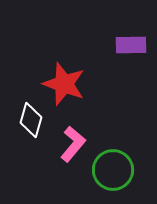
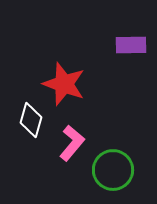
pink L-shape: moved 1 px left, 1 px up
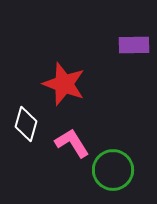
purple rectangle: moved 3 px right
white diamond: moved 5 px left, 4 px down
pink L-shape: rotated 72 degrees counterclockwise
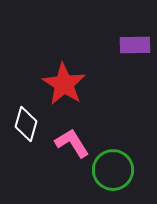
purple rectangle: moved 1 px right
red star: rotated 12 degrees clockwise
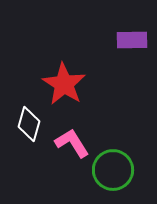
purple rectangle: moved 3 px left, 5 px up
white diamond: moved 3 px right
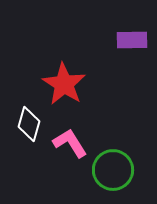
pink L-shape: moved 2 px left
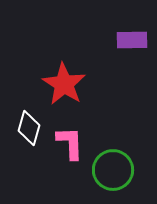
white diamond: moved 4 px down
pink L-shape: rotated 30 degrees clockwise
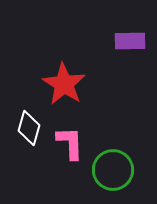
purple rectangle: moved 2 px left, 1 px down
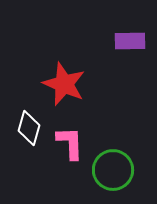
red star: rotated 9 degrees counterclockwise
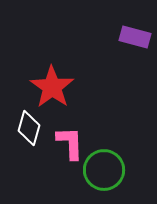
purple rectangle: moved 5 px right, 4 px up; rotated 16 degrees clockwise
red star: moved 12 px left, 3 px down; rotated 12 degrees clockwise
green circle: moved 9 px left
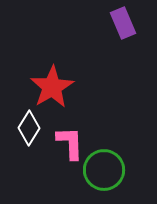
purple rectangle: moved 12 px left, 14 px up; rotated 52 degrees clockwise
red star: rotated 6 degrees clockwise
white diamond: rotated 16 degrees clockwise
